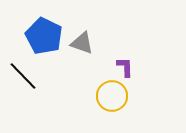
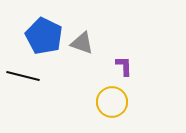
purple L-shape: moved 1 px left, 1 px up
black line: rotated 32 degrees counterclockwise
yellow circle: moved 6 px down
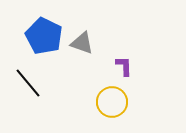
black line: moved 5 px right, 7 px down; rotated 36 degrees clockwise
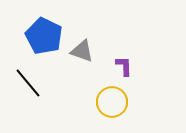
gray triangle: moved 8 px down
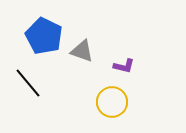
purple L-shape: rotated 105 degrees clockwise
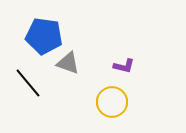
blue pentagon: rotated 18 degrees counterclockwise
gray triangle: moved 14 px left, 12 px down
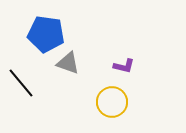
blue pentagon: moved 2 px right, 2 px up
black line: moved 7 px left
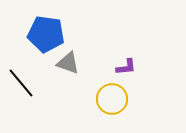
purple L-shape: moved 2 px right, 1 px down; rotated 20 degrees counterclockwise
yellow circle: moved 3 px up
